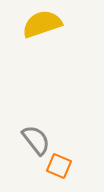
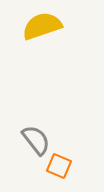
yellow semicircle: moved 2 px down
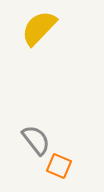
yellow semicircle: moved 3 px left, 2 px down; rotated 27 degrees counterclockwise
